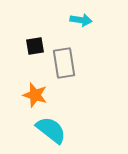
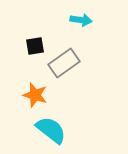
gray rectangle: rotated 64 degrees clockwise
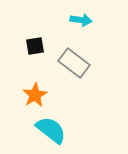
gray rectangle: moved 10 px right; rotated 72 degrees clockwise
orange star: rotated 25 degrees clockwise
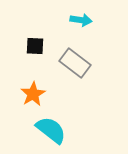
black square: rotated 12 degrees clockwise
gray rectangle: moved 1 px right
orange star: moved 2 px left, 1 px up
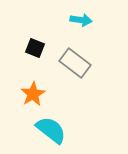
black square: moved 2 px down; rotated 18 degrees clockwise
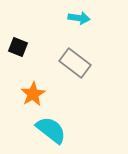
cyan arrow: moved 2 px left, 2 px up
black square: moved 17 px left, 1 px up
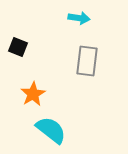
gray rectangle: moved 12 px right, 2 px up; rotated 60 degrees clockwise
